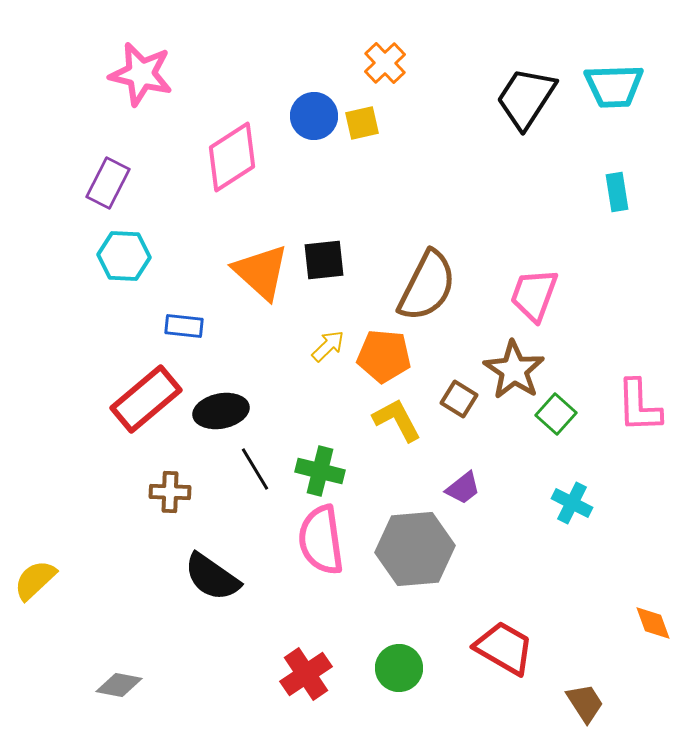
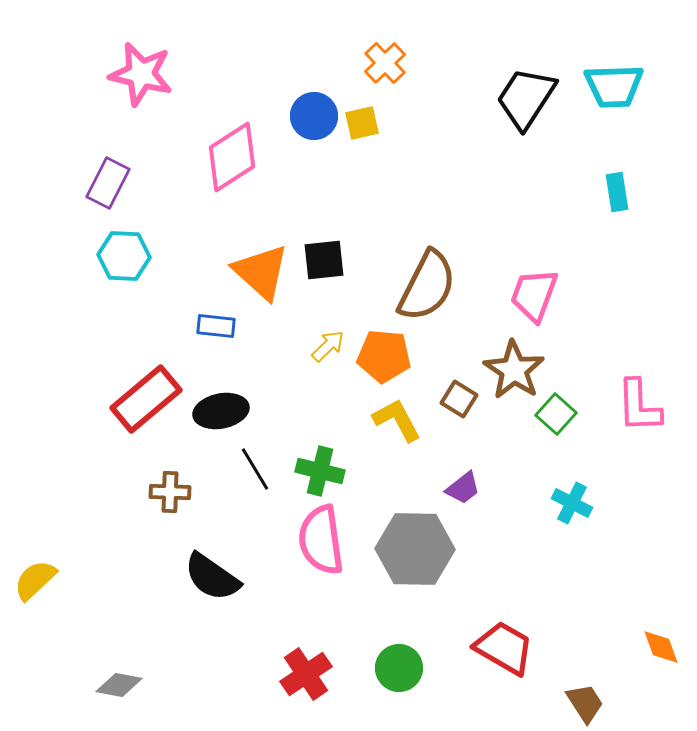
blue rectangle: moved 32 px right
gray hexagon: rotated 6 degrees clockwise
orange diamond: moved 8 px right, 24 px down
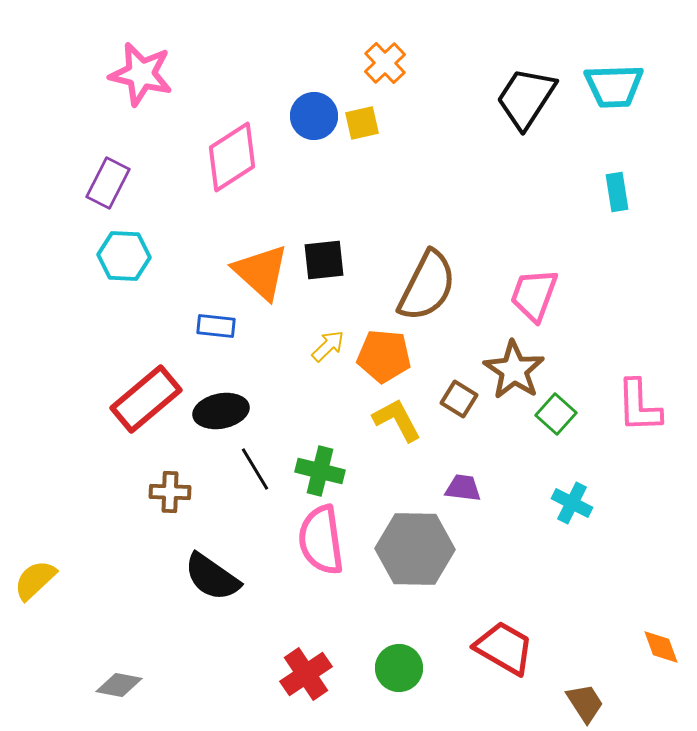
purple trapezoid: rotated 135 degrees counterclockwise
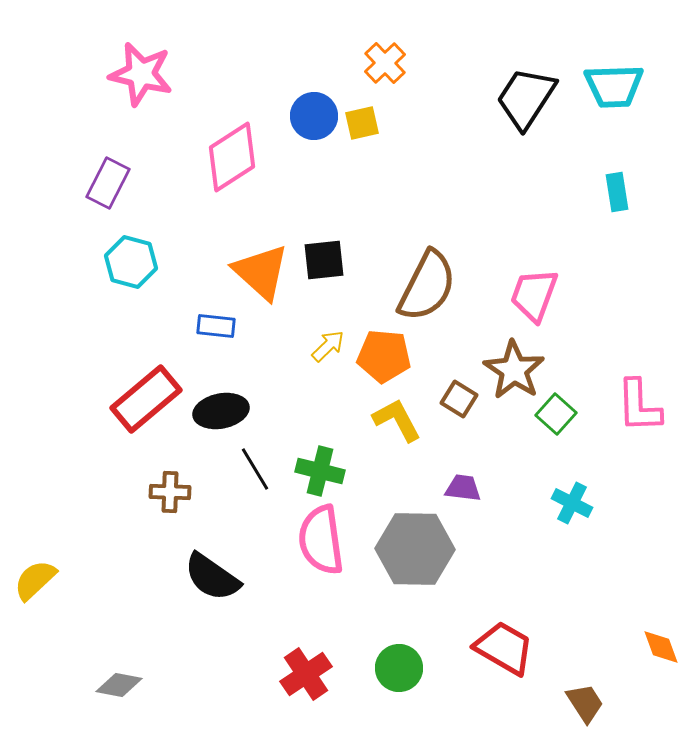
cyan hexagon: moved 7 px right, 6 px down; rotated 12 degrees clockwise
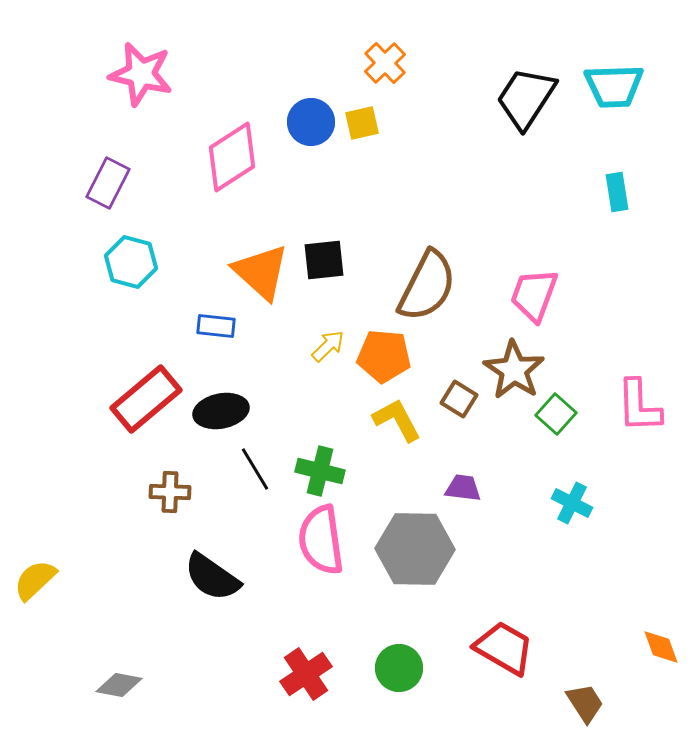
blue circle: moved 3 px left, 6 px down
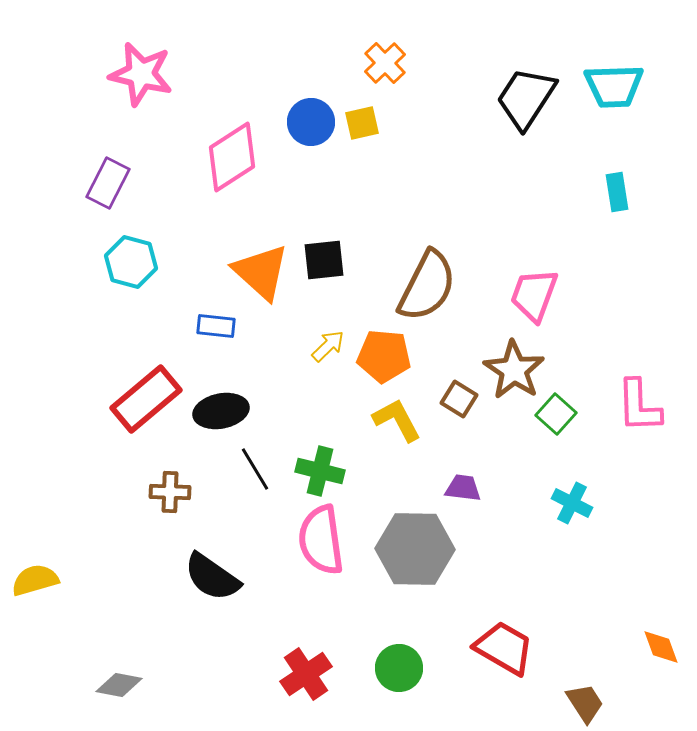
yellow semicircle: rotated 27 degrees clockwise
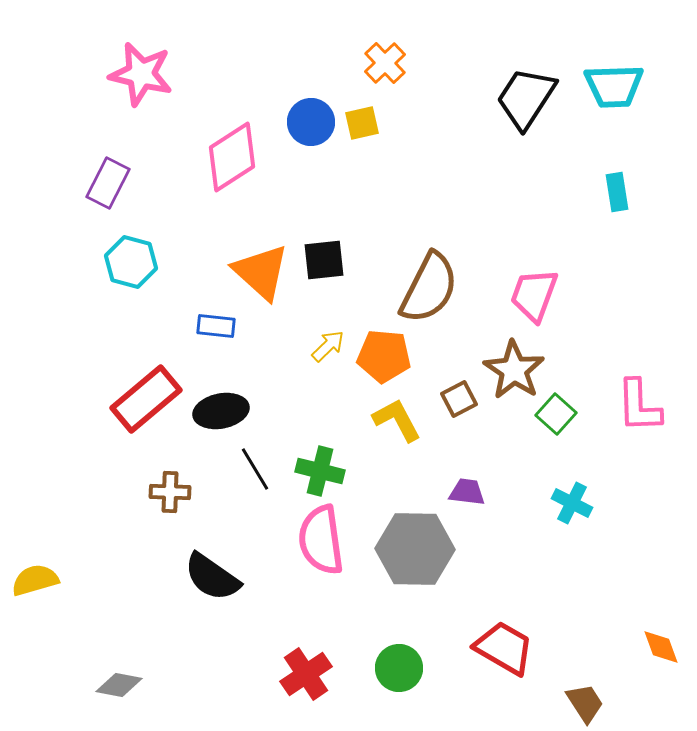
brown semicircle: moved 2 px right, 2 px down
brown square: rotated 30 degrees clockwise
purple trapezoid: moved 4 px right, 4 px down
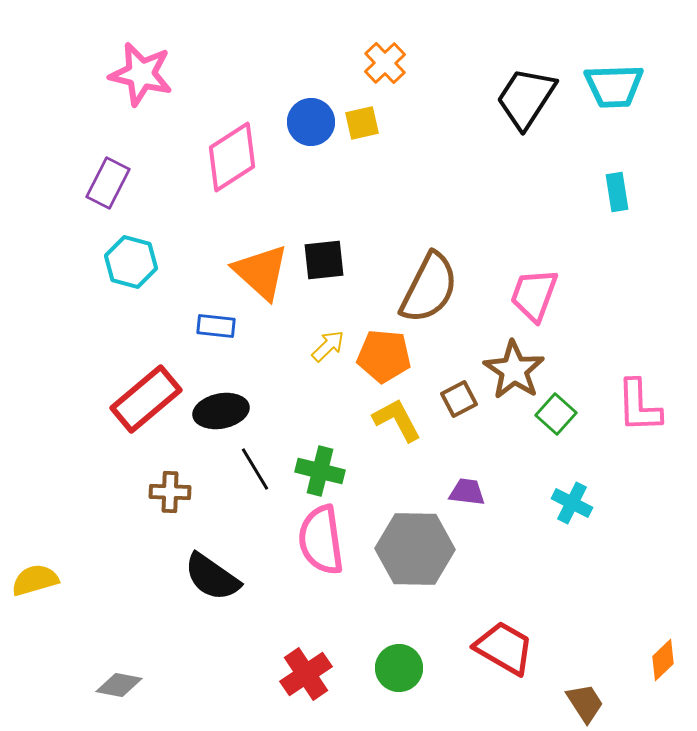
orange diamond: moved 2 px right, 13 px down; rotated 66 degrees clockwise
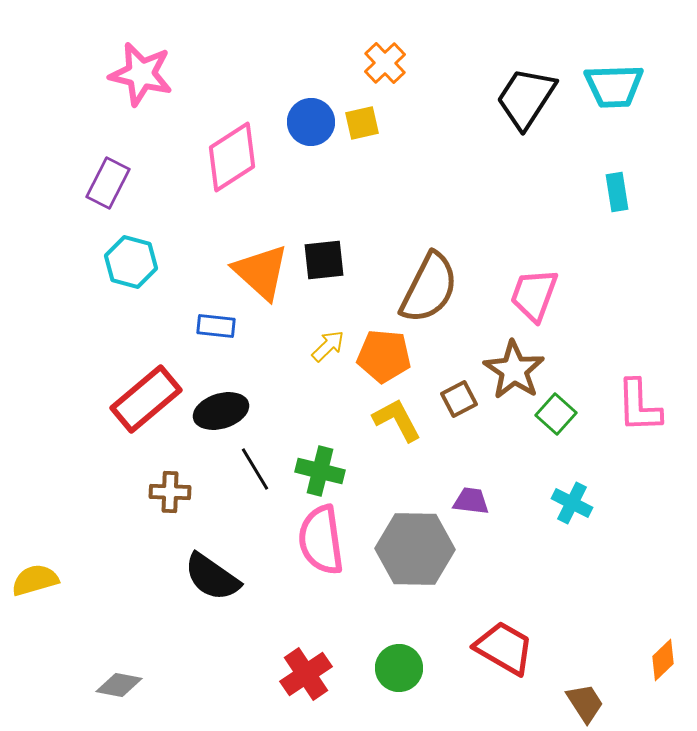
black ellipse: rotated 6 degrees counterclockwise
purple trapezoid: moved 4 px right, 9 px down
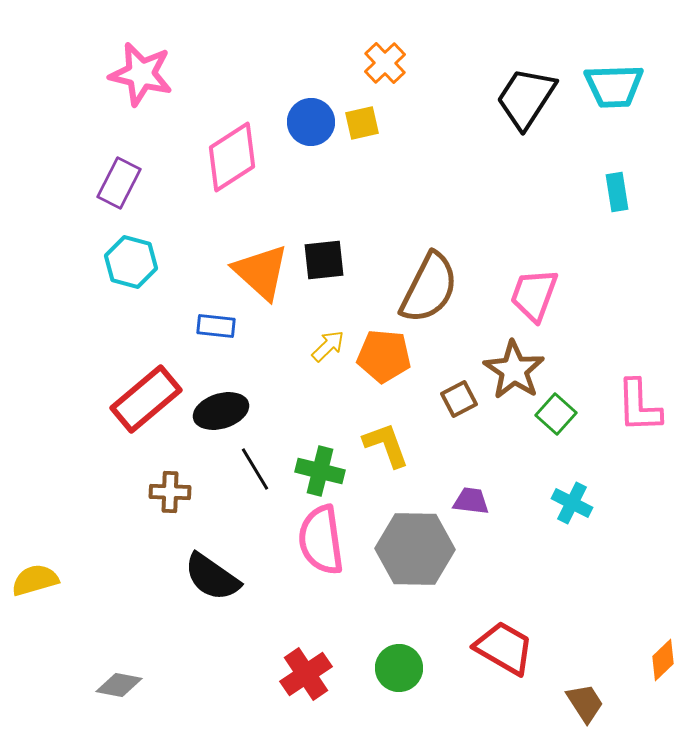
purple rectangle: moved 11 px right
yellow L-shape: moved 11 px left, 25 px down; rotated 8 degrees clockwise
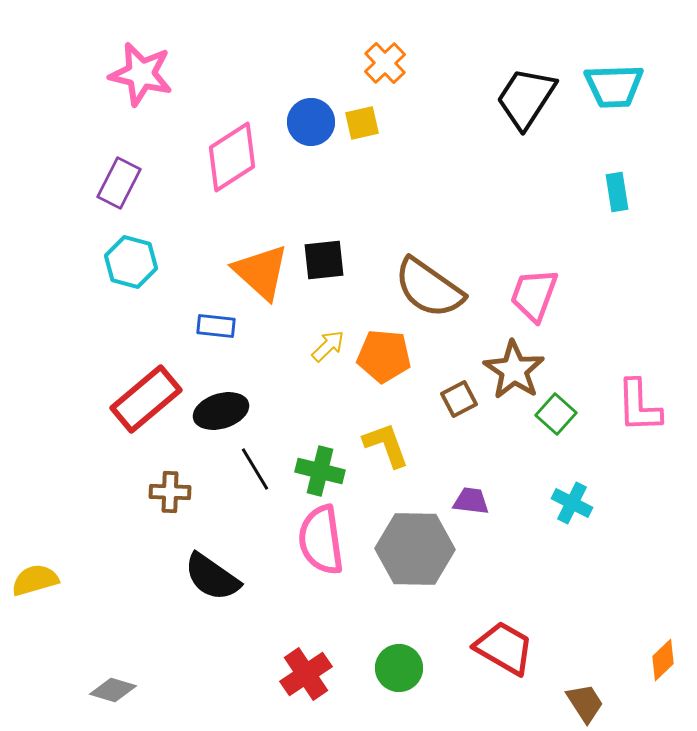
brown semicircle: rotated 98 degrees clockwise
gray diamond: moved 6 px left, 5 px down; rotated 6 degrees clockwise
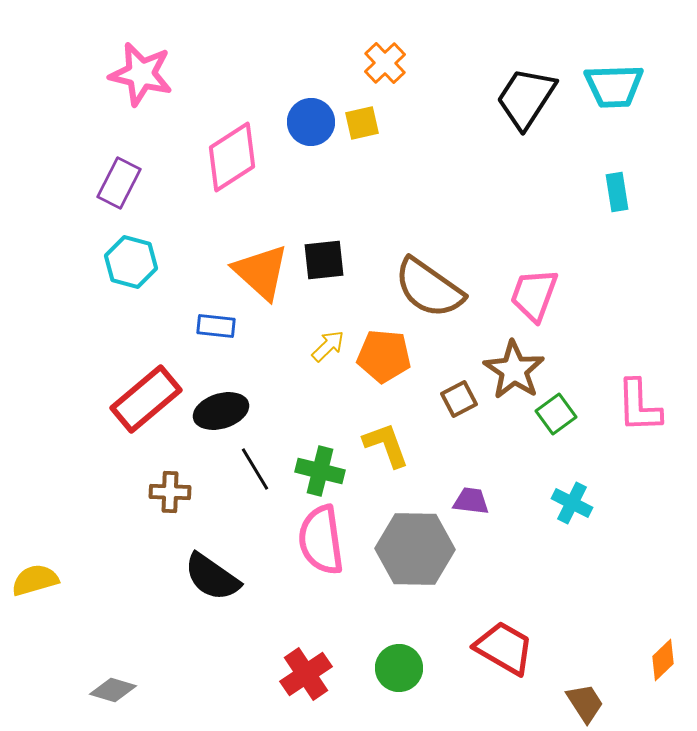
green square: rotated 12 degrees clockwise
